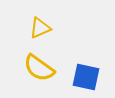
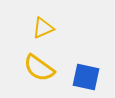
yellow triangle: moved 3 px right
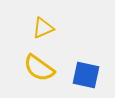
blue square: moved 2 px up
